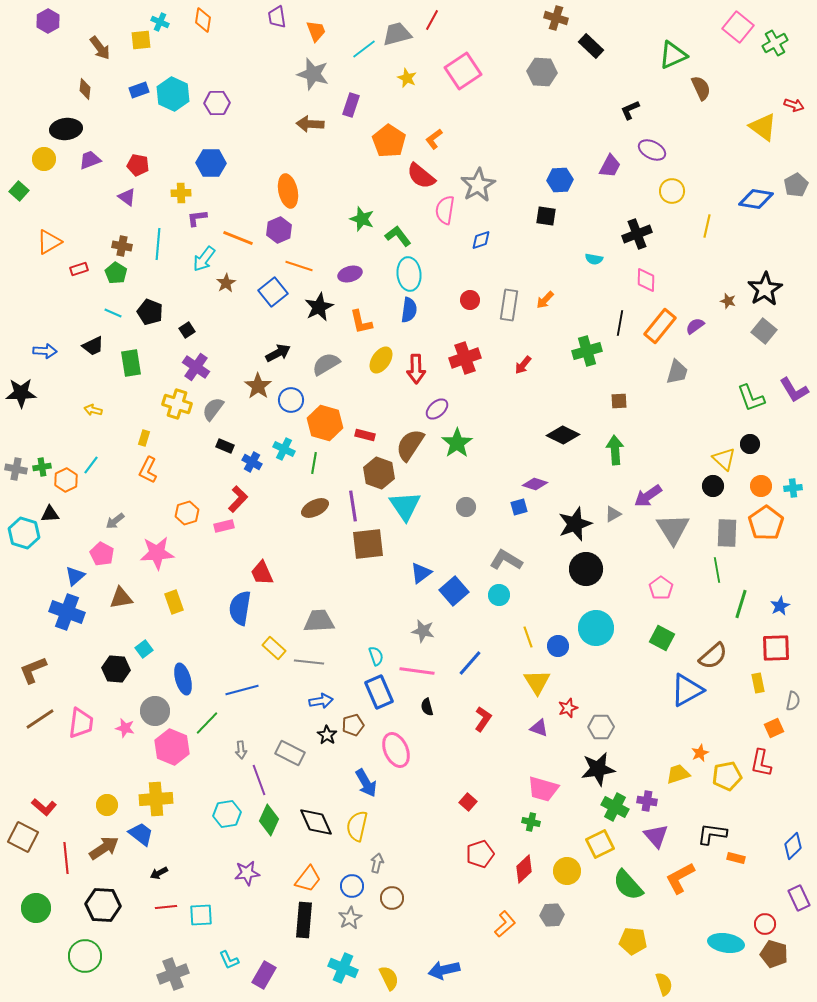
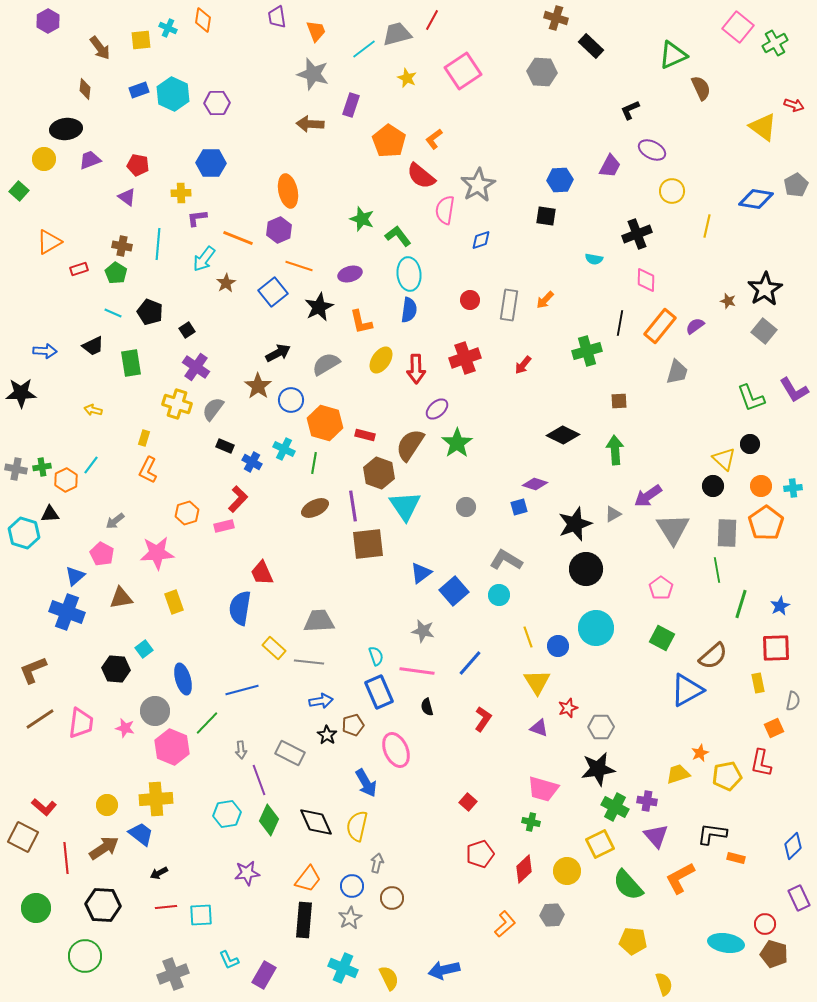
cyan cross at (160, 22): moved 8 px right, 6 px down
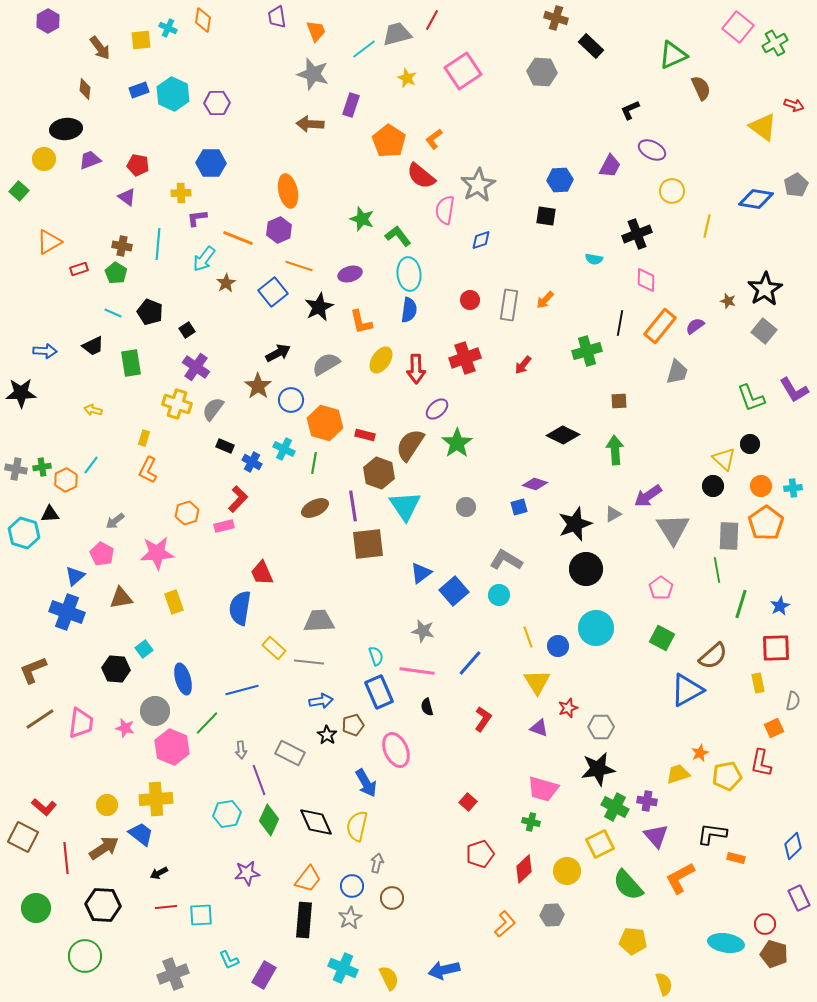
gray rectangle at (727, 533): moved 2 px right, 3 px down
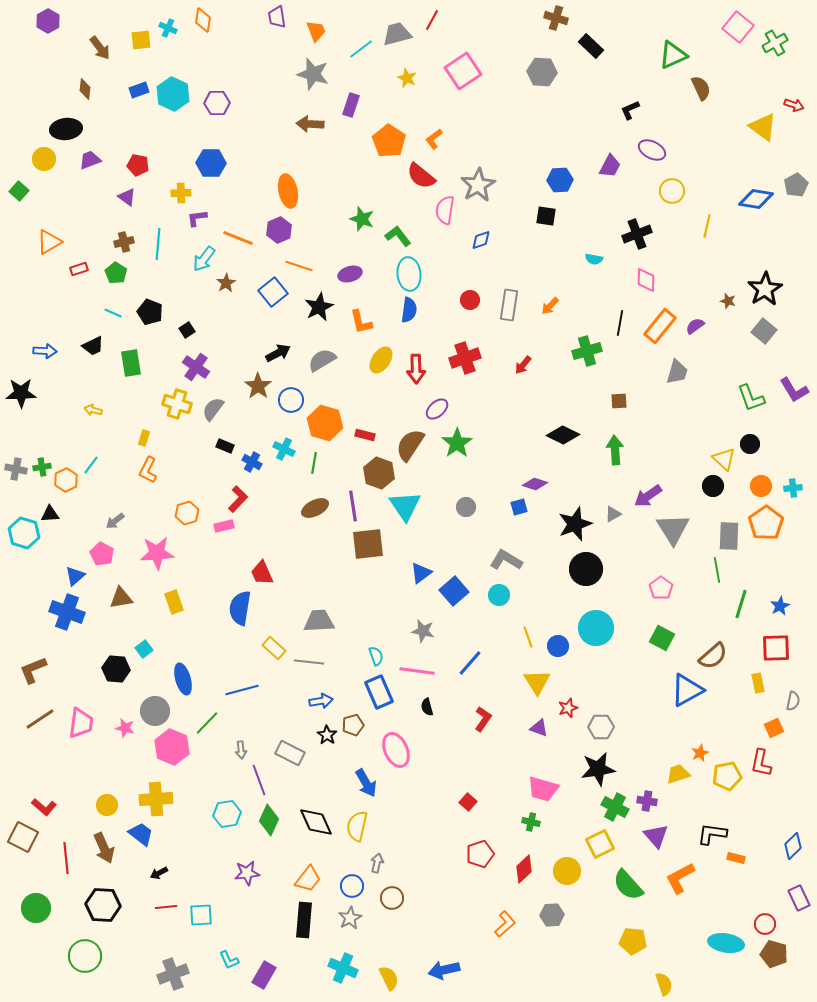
cyan line at (364, 49): moved 3 px left
brown cross at (122, 246): moved 2 px right, 4 px up; rotated 24 degrees counterclockwise
orange arrow at (545, 300): moved 5 px right, 6 px down
gray semicircle at (326, 364): moved 4 px left, 4 px up
brown arrow at (104, 848): rotated 100 degrees clockwise
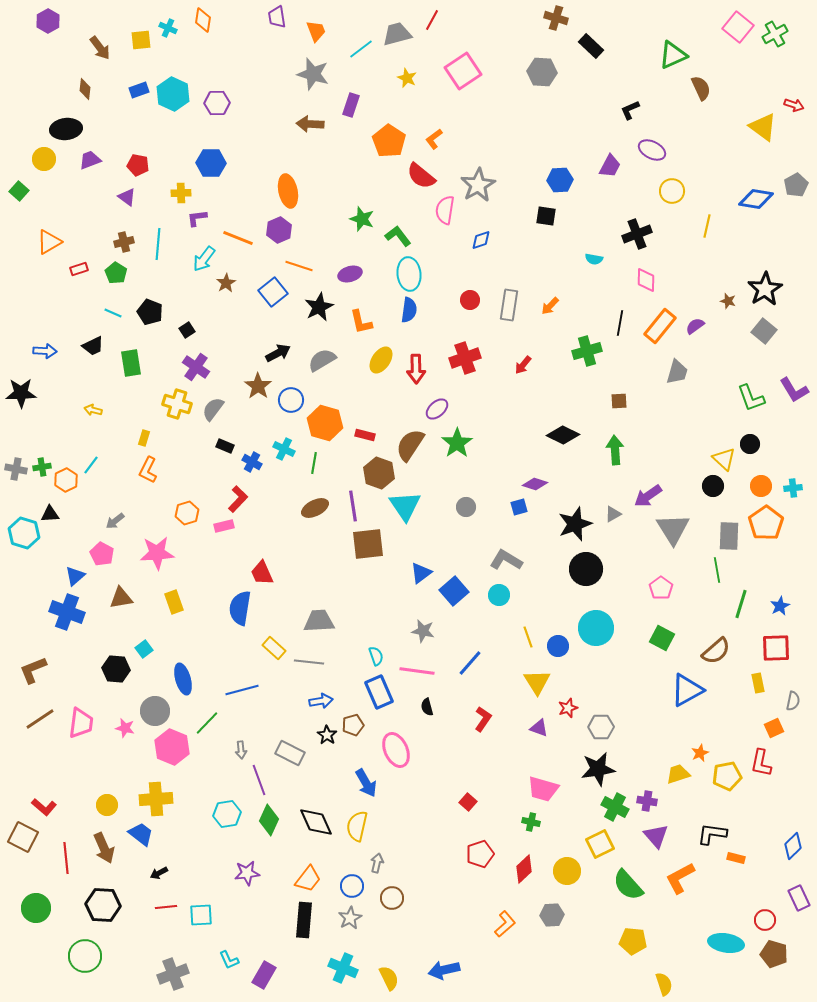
green cross at (775, 43): moved 9 px up
brown semicircle at (713, 656): moved 3 px right, 5 px up
red circle at (765, 924): moved 4 px up
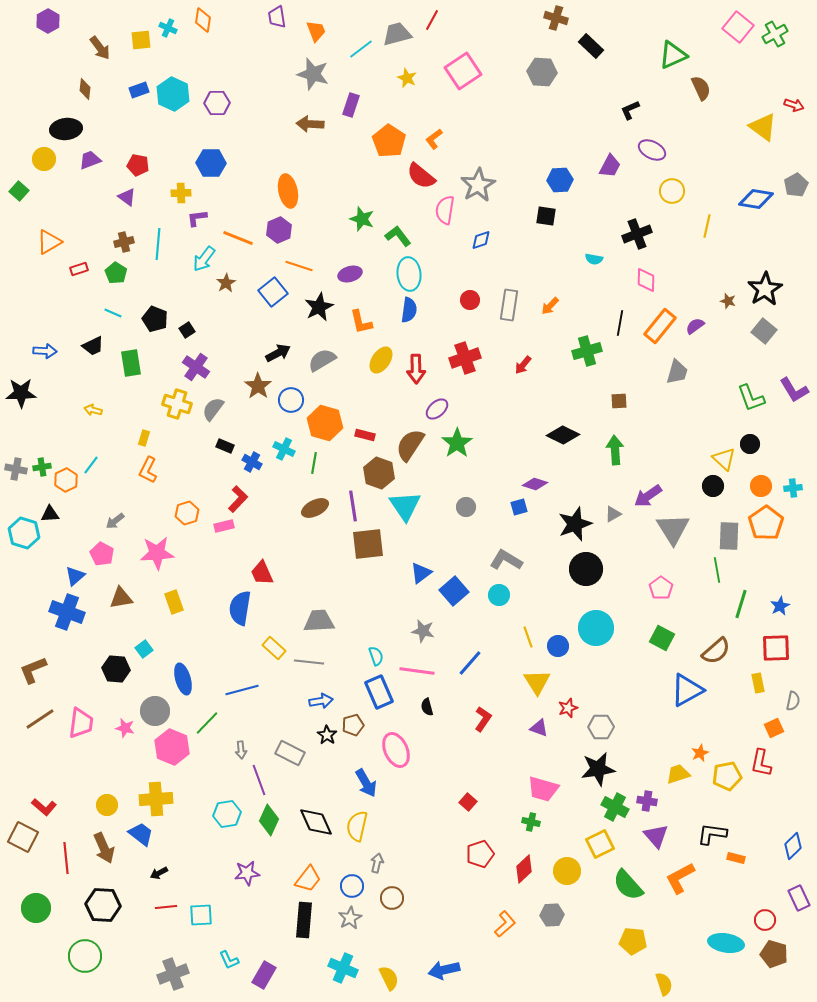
black pentagon at (150, 312): moved 5 px right, 7 px down
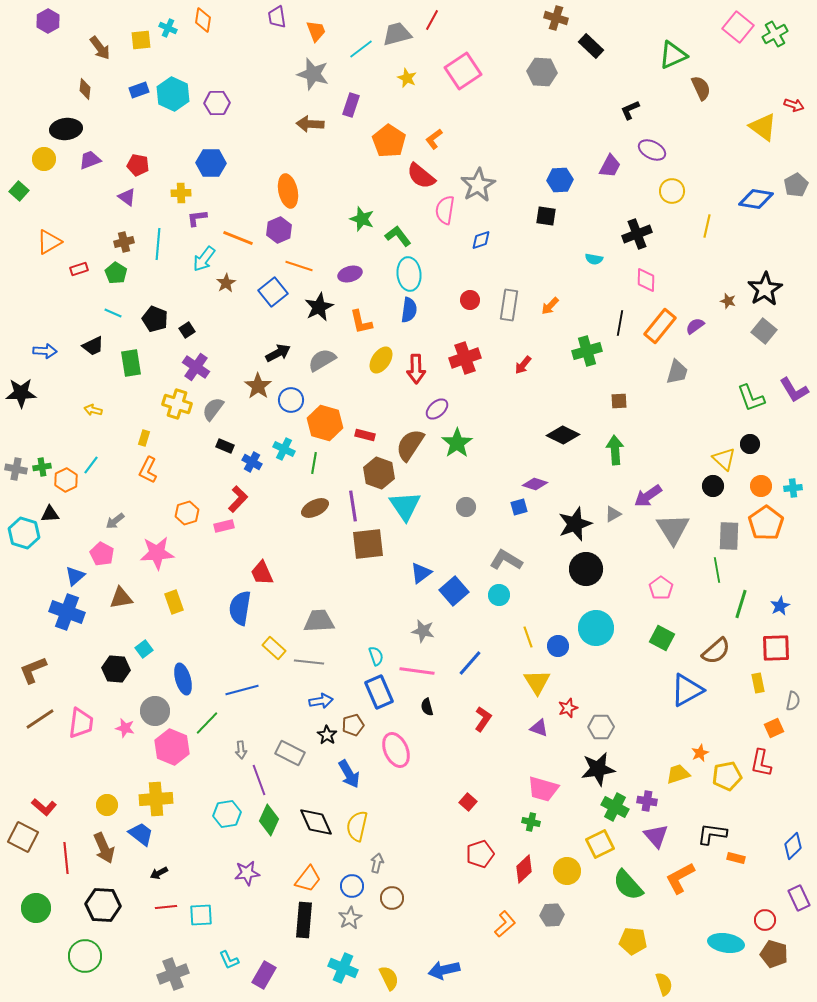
blue arrow at (366, 783): moved 17 px left, 9 px up
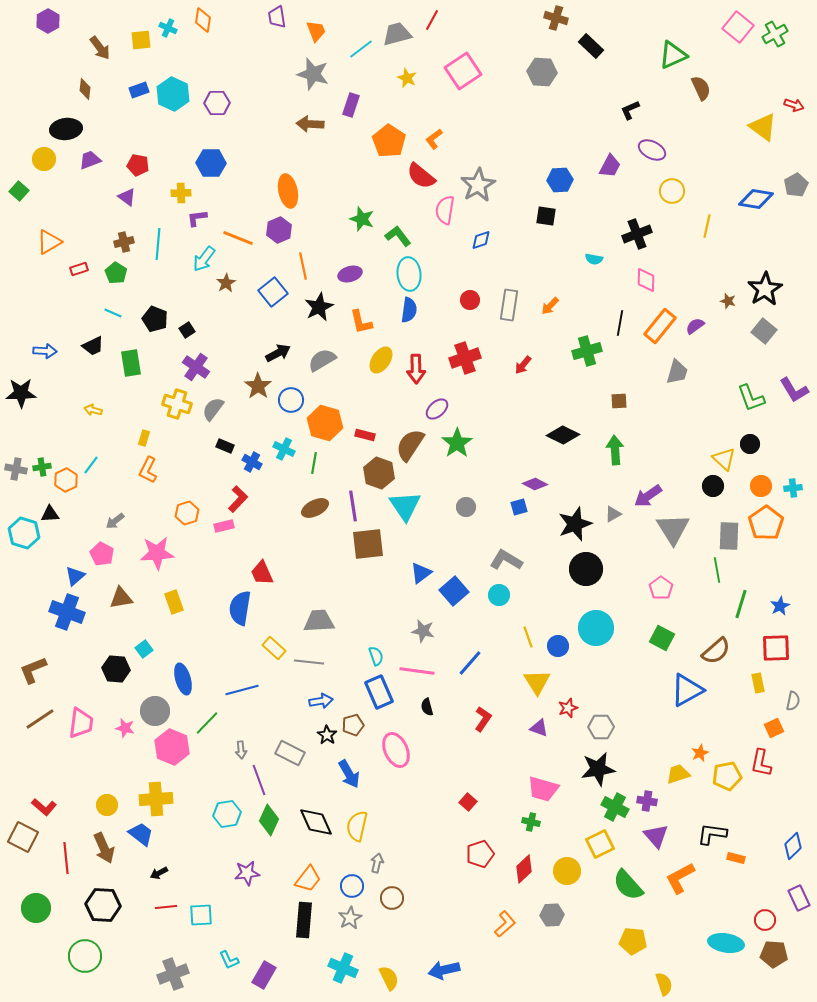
orange line at (299, 266): moved 4 px right; rotated 60 degrees clockwise
purple diamond at (535, 484): rotated 10 degrees clockwise
brown pentagon at (774, 954): rotated 12 degrees counterclockwise
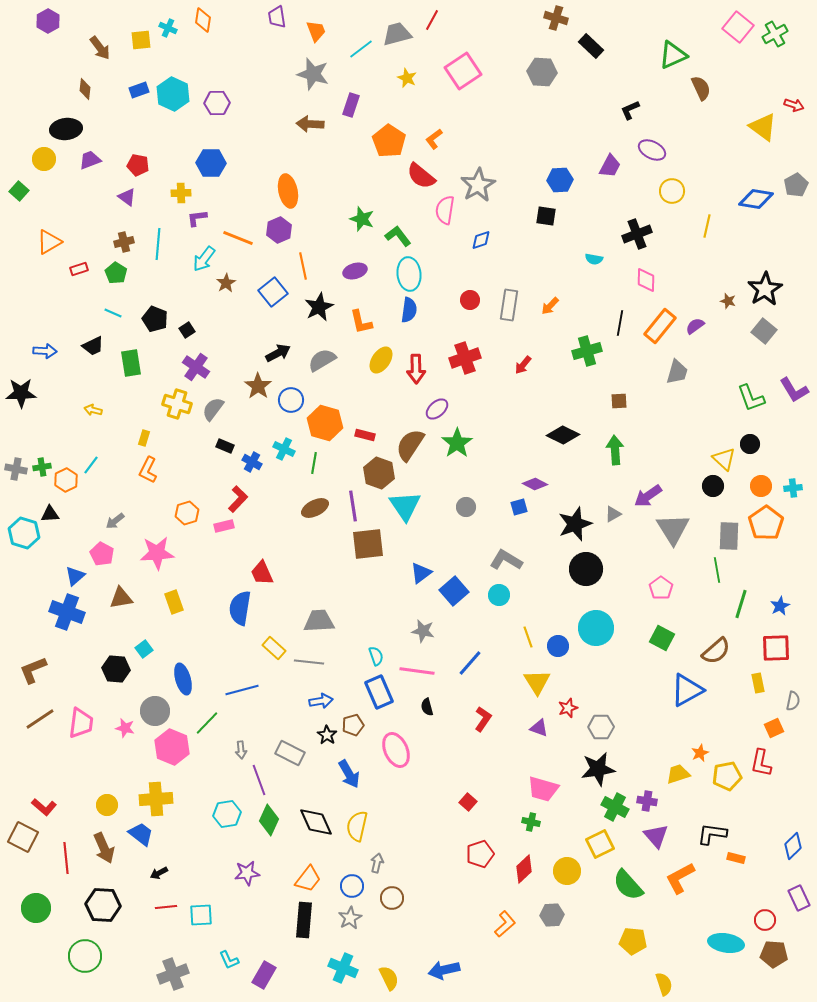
purple ellipse at (350, 274): moved 5 px right, 3 px up
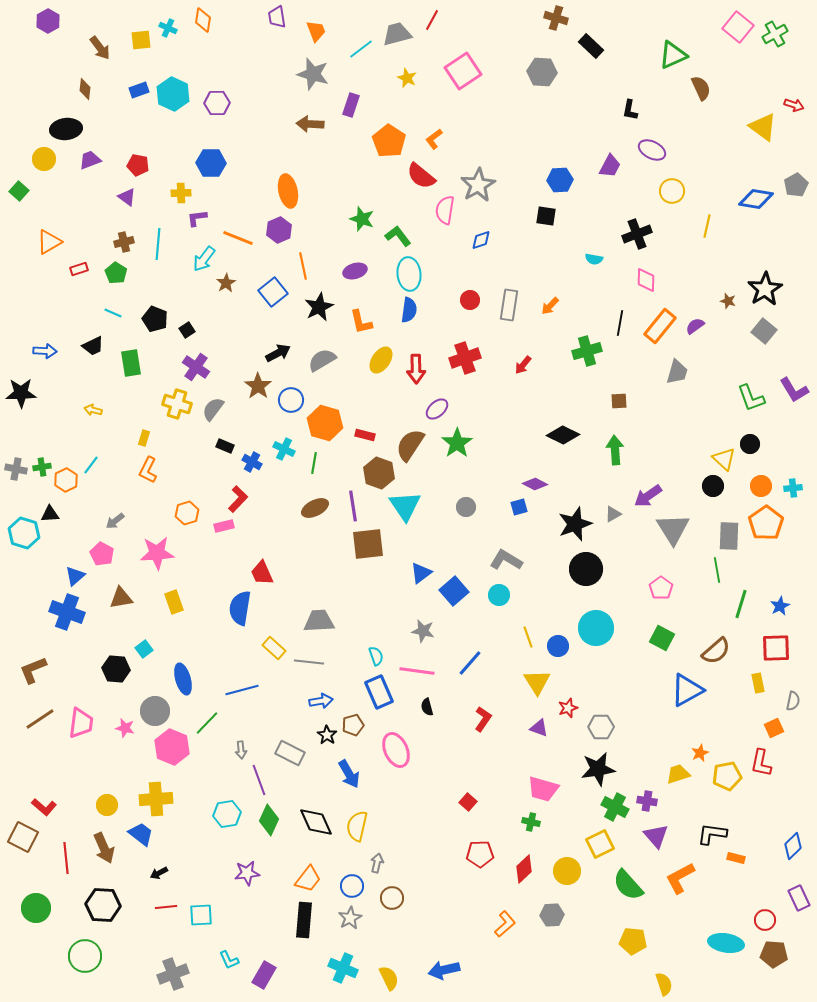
black L-shape at (630, 110): rotated 55 degrees counterclockwise
red pentagon at (480, 854): rotated 16 degrees clockwise
